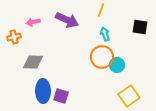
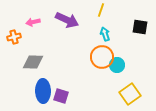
yellow square: moved 1 px right, 2 px up
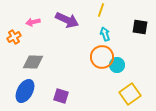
orange cross: rotated 16 degrees counterclockwise
blue ellipse: moved 18 px left; rotated 30 degrees clockwise
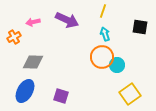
yellow line: moved 2 px right, 1 px down
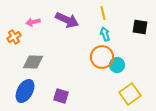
yellow line: moved 2 px down; rotated 32 degrees counterclockwise
